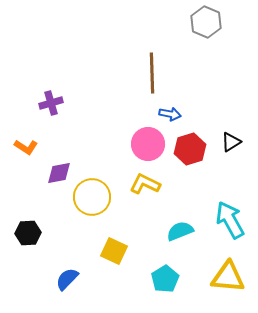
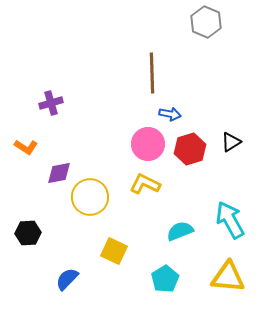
yellow circle: moved 2 px left
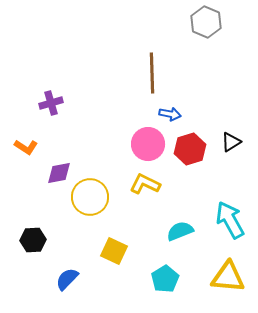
black hexagon: moved 5 px right, 7 px down
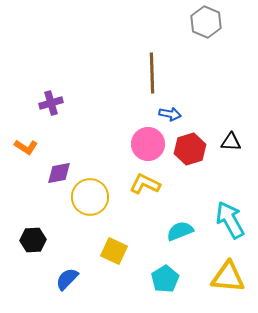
black triangle: rotated 35 degrees clockwise
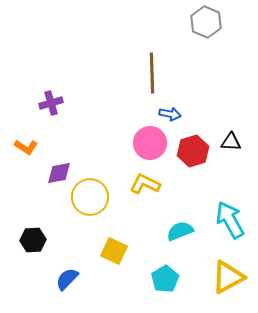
pink circle: moved 2 px right, 1 px up
red hexagon: moved 3 px right, 2 px down
yellow triangle: rotated 33 degrees counterclockwise
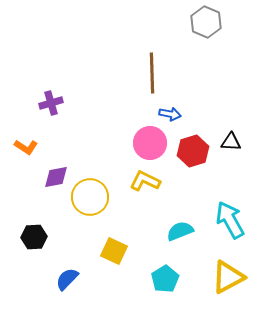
purple diamond: moved 3 px left, 4 px down
yellow L-shape: moved 3 px up
black hexagon: moved 1 px right, 3 px up
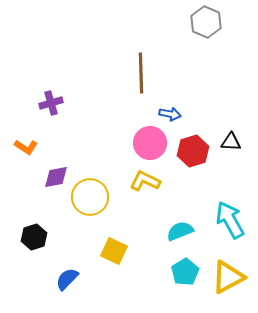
brown line: moved 11 px left
black hexagon: rotated 15 degrees counterclockwise
cyan pentagon: moved 20 px right, 7 px up
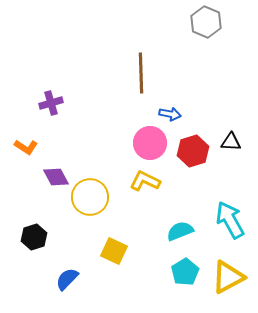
purple diamond: rotated 72 degrees clockwise
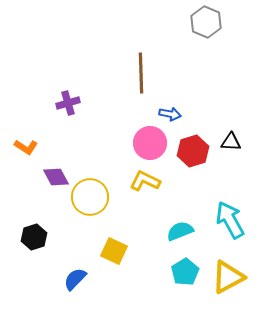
purple cross: moved 17 px right
blue semicircle: moved 8 px right
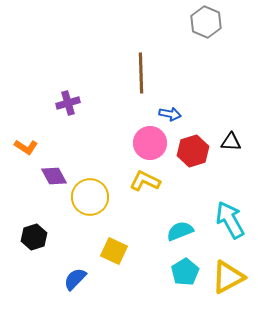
purple diamond: moved 2 px left, 1 px up
